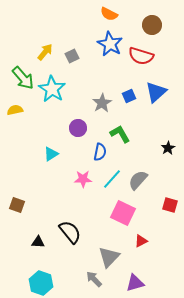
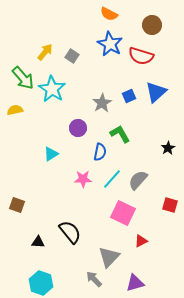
gray square: rotated 32 degrees counterclockwise
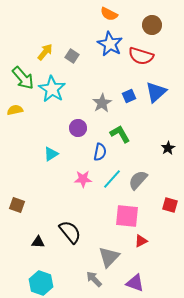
pink square: moved 4 px right, 3 px down; rotated 20 degrees counterclockwise
purple triangle: rotated 36 degrees clockwise
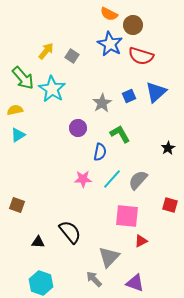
brown circle: moved 19 px left
yellow arrow: moved 1 px right, 1 px up
cyan triangle: moved 33 px left, 19 px up
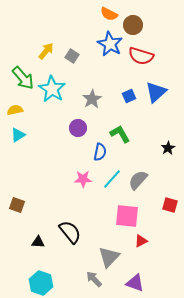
gray star: moved 10 px left, 4 px up
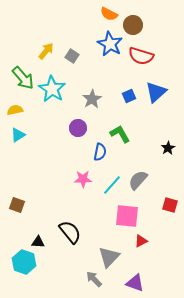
cyan line: moved 6 px down
cyan hexagon: moved 17 px left, 21 px up
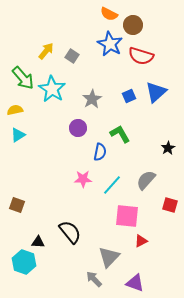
gray semicircle: moved 8 px right
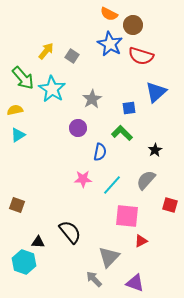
blue square: moved 12 px down; rotated 16 degrees clockwise
green L-shape: moved 2 px right, 1 px up; rotated 15 degrees counterclockwise
black star: moved 13 px left, 2 px down
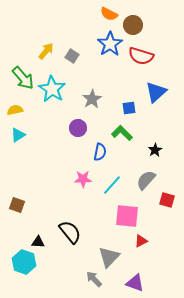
blue star: rotated 10 degrees clockwise
red square: moved 3 px left, 5 px up
